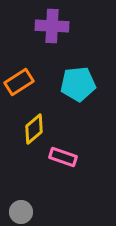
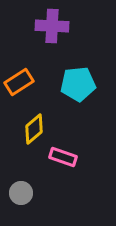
gray circle: moved 19 px up
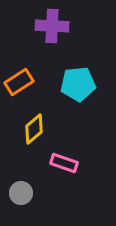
pink rectangle: moved 1 px right, 6 px down
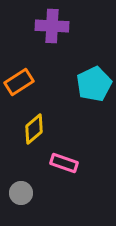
cyan pentagon: moved 16 px right; rotated 20 degrees counterclockwise
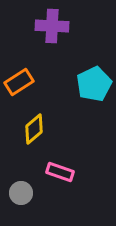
pink rectangle: moved 4 px left, 9 px down
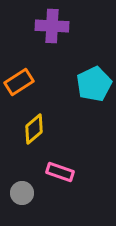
gray circle: moved 1 px right
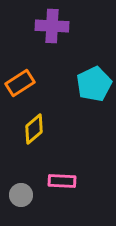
orange rectangle: moved 1 px right, 1 px down
pink rectangle: moved 2 px right, 9 px down; rotated 16 degrees counterclockwise
gray circle: moved 1 px left, 2 px down
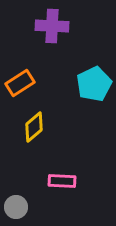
yellow diamond: moved 2 px up
gray circle: moved 5 px left, 12 px down
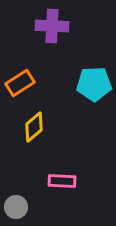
cyan pentagon: rotated 24 degrees clockwise
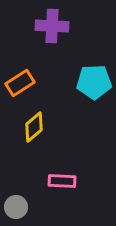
cyan pentagon: moved 2 px up
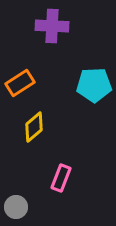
cyan pentagon: moved 3 px down
pink rectangle: moved 1 px left, 3 px up; rotated 72 degrees counterclockwise
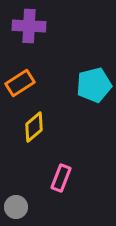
purple cross: moved 23 px left
cyan pentagon: rotated 12 degrees counterclockwise
